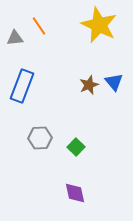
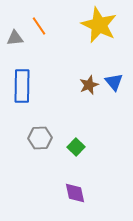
blue rectangle: rotated 20 degrees counterclockwise
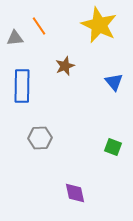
brown star: moved 24 px left, 19 px up
green square: moved 37 px right; rotated 24 degrees counterclockwise
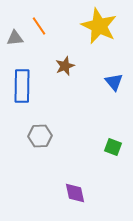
yellow star: moved 1 px down
gray hexagon: moved 2 px up
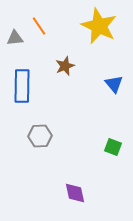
blue triangle: moved 2 px down
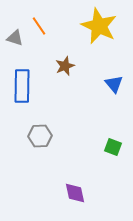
gray triangle: rotated 24 degrees clockwise
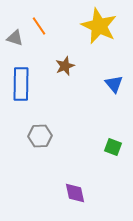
blue rectangle: moved 1 px left, 2 px up
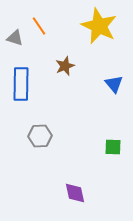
green square: rotated 18 degrees counterclockwise
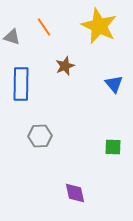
orange line: moved 5 px right, 1 px down
gray triangle: moved 3 px left, 1 px up
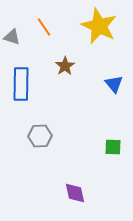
brown star: rotated 12 degrees counterclockwise
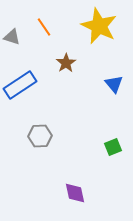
brown star: moved 1 px right, 3 px up
blue rectangle: moved 1 px left, 1 px down; rotated 56 degrees clockwise
green square: rotated 24 degrees counterclockwise
